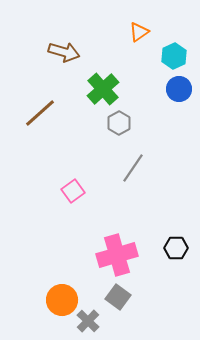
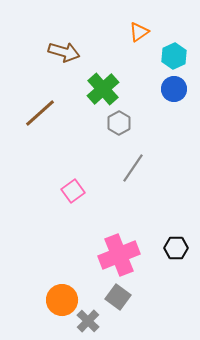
blue circle: moved 5 px left
pink cross: moved 2 px right; rotated 6 degrees counterclockwise
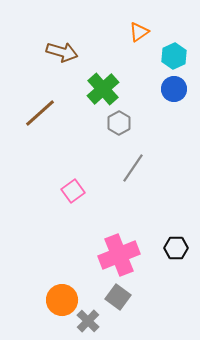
brown arrow: moved 2 px left
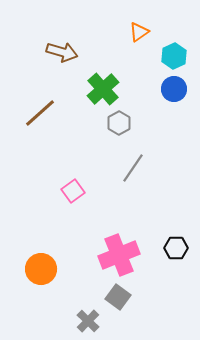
orange circle: moved 21 px left, 31 px up
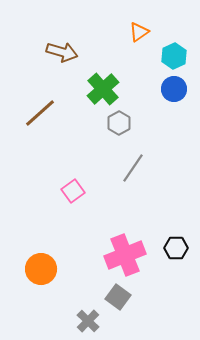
pink cross: moved 6 px right
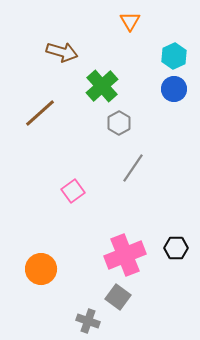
orange triangle: moved 9 px left, 11 px up; rotated 25 degrees counterclockwise
green cross: moved 1 px left, 3 px up
gray cross: rotated 25 degrees counterclockwise
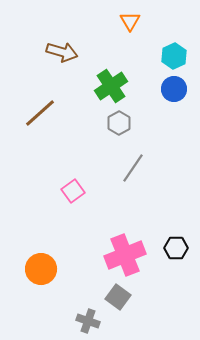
green cross: moved 9 px right; rotated 8 degrees clockwise
